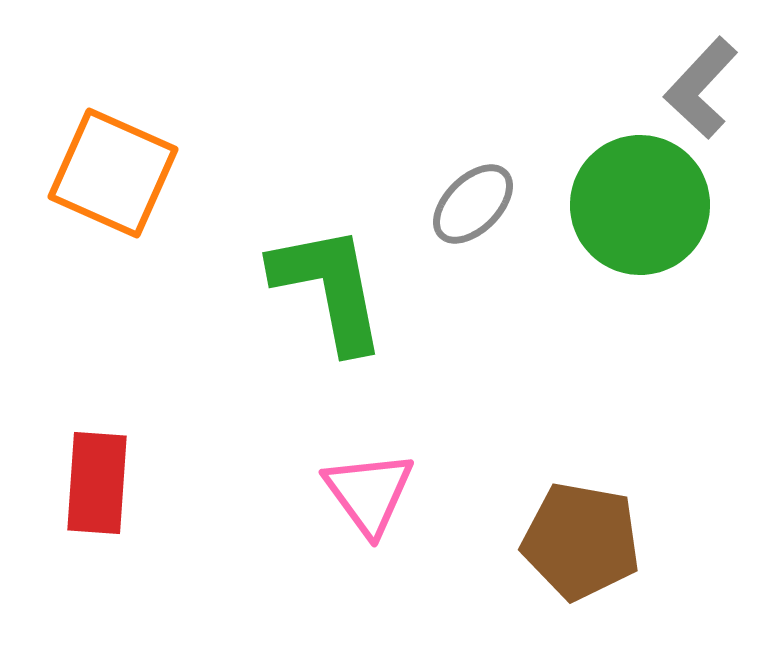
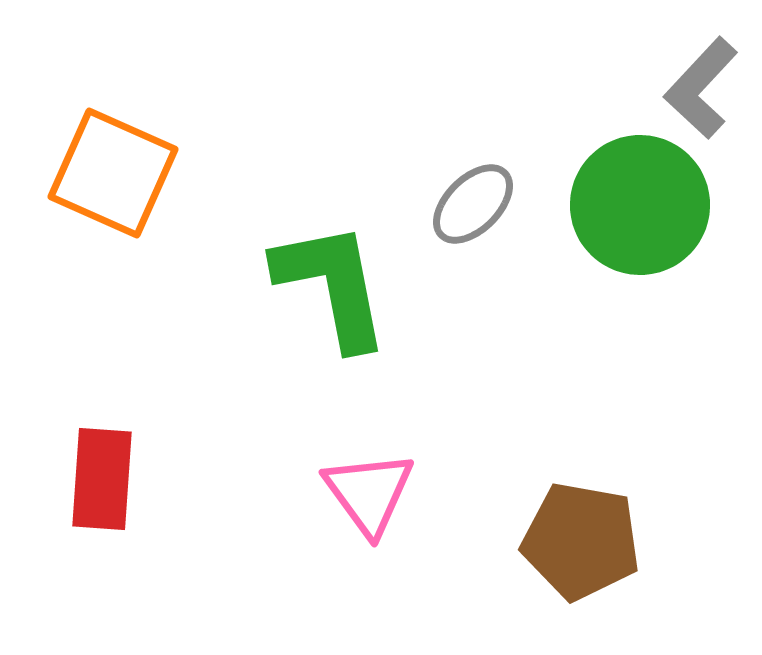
green L-shape: moved 3 px right, 3 px up
red rectangle: moved 5 px right, 4 px up
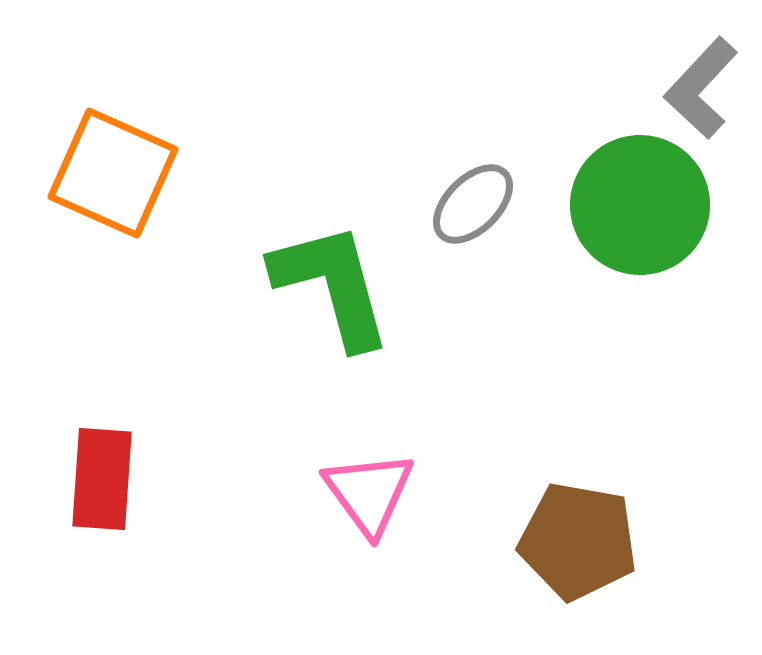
green L-shape: rotated 4 degrees counterclockwise
brown pentagon: moved 3 px left
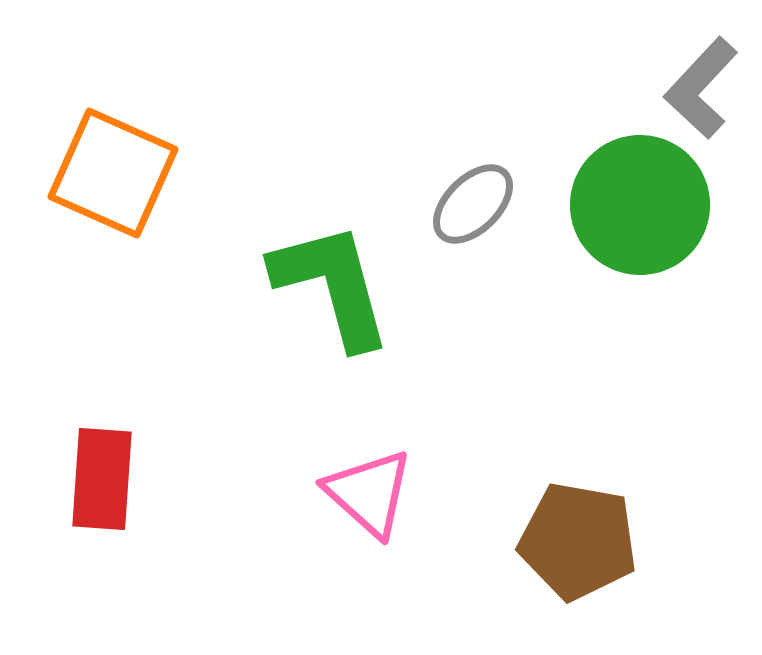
pink triangle: rotated 12 degrees counterclockwise
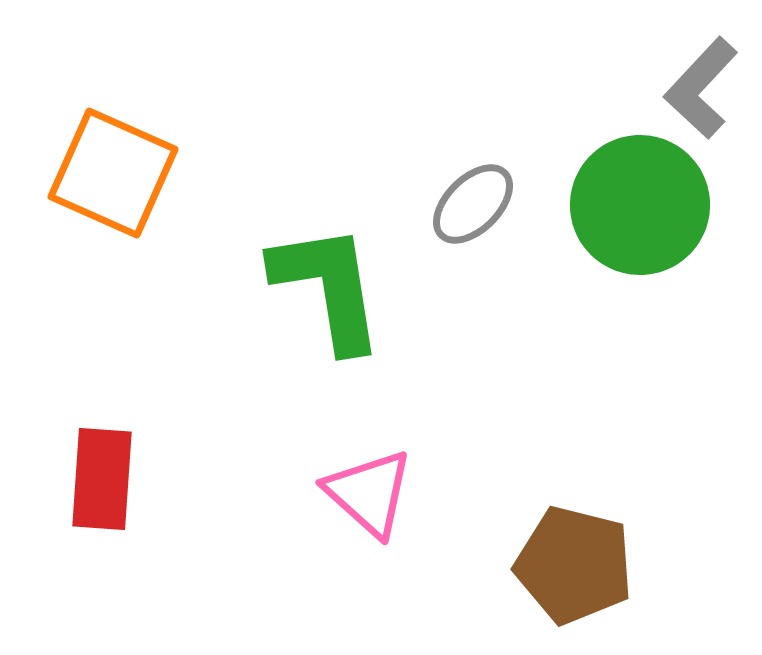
green L-shape: moved 4 px left, 2 px down; rotated 6 degrees clockwise
brown pentagon: moved 4 px left, 24 px down; rotated 4 degrees clockwise
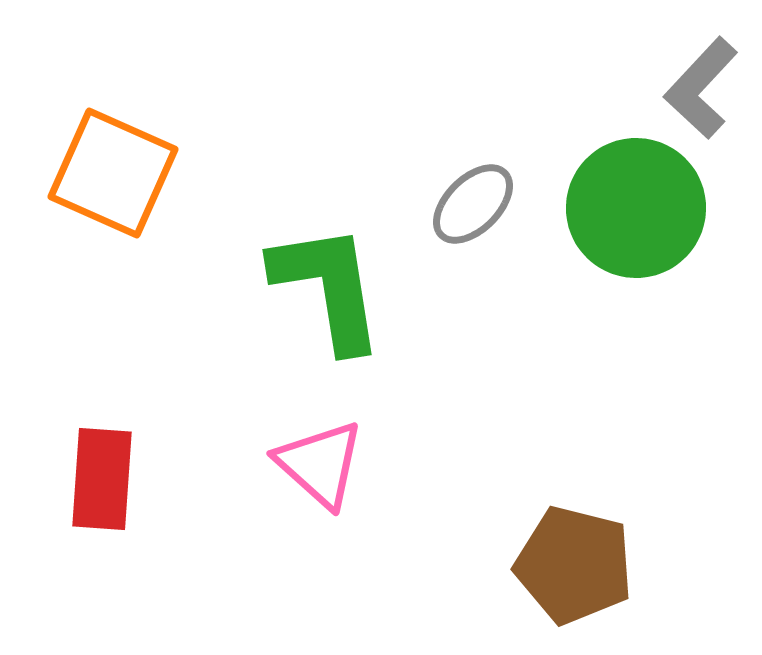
green circle: moved 4 px left, 3 px down
pink triangle: moved 49 px left, 29 px up
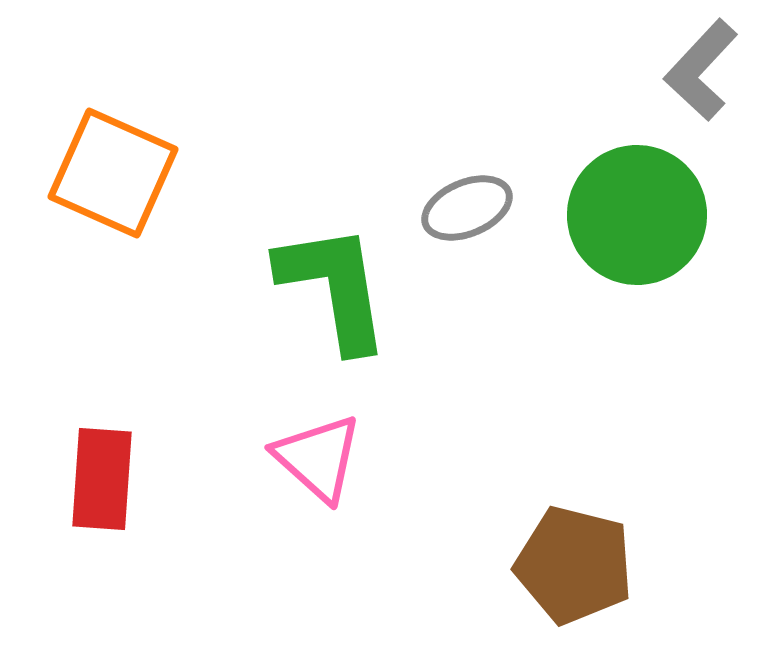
gray L-shape: moved 18 px up
gray ellipse: moved 6 px left, 4 px down; rotated 22 degrees clockwise
green circle: moved 1 px right, 7 px down
green L-shape: moved 6 px right
pink triangle: moved 2 px left, 6 px up
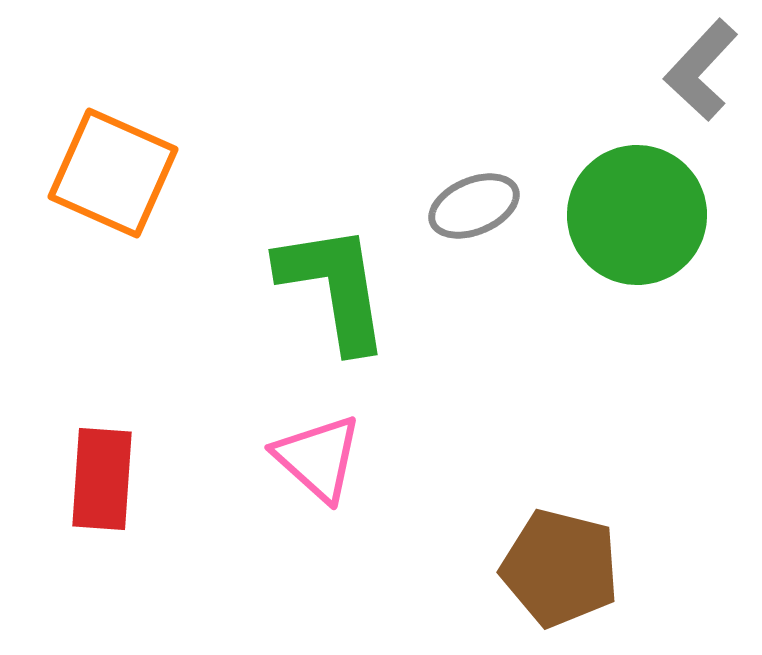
gray ellipse: moved 7 px right, 2 px up
brown pentagon: moved 14 px left, 3 px down
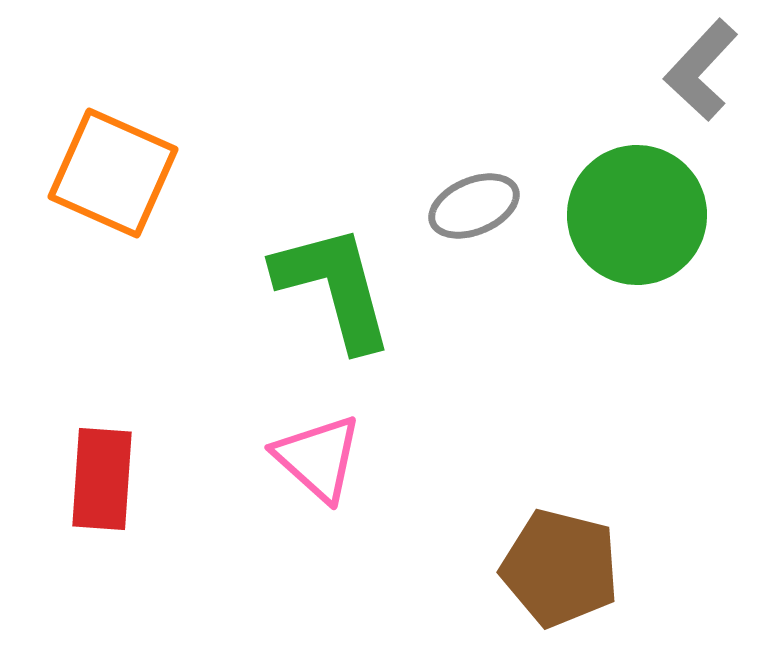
green L-shape: rotated 6 degrees counterclockwise
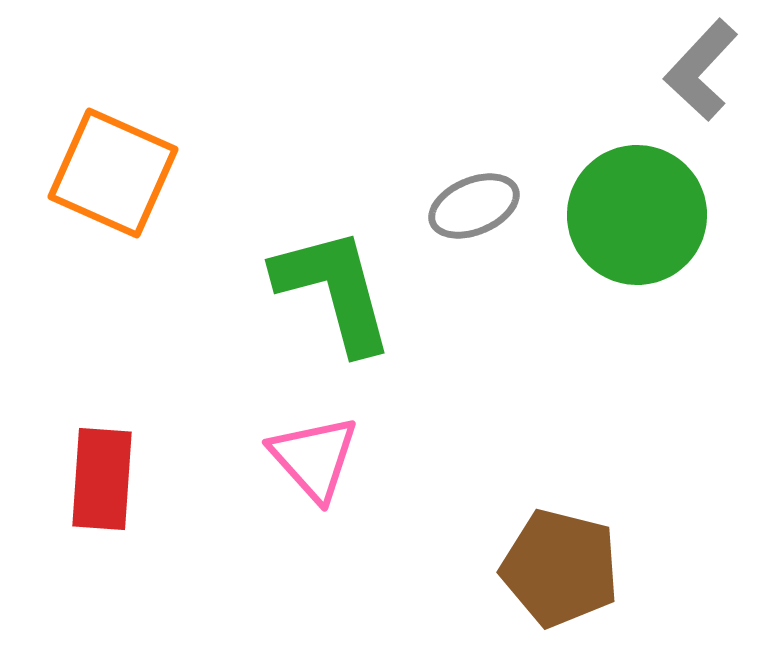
green L-shape: moved 3 px down
pink triangle: moved 4 px left; rotated 6 degrees clockwise
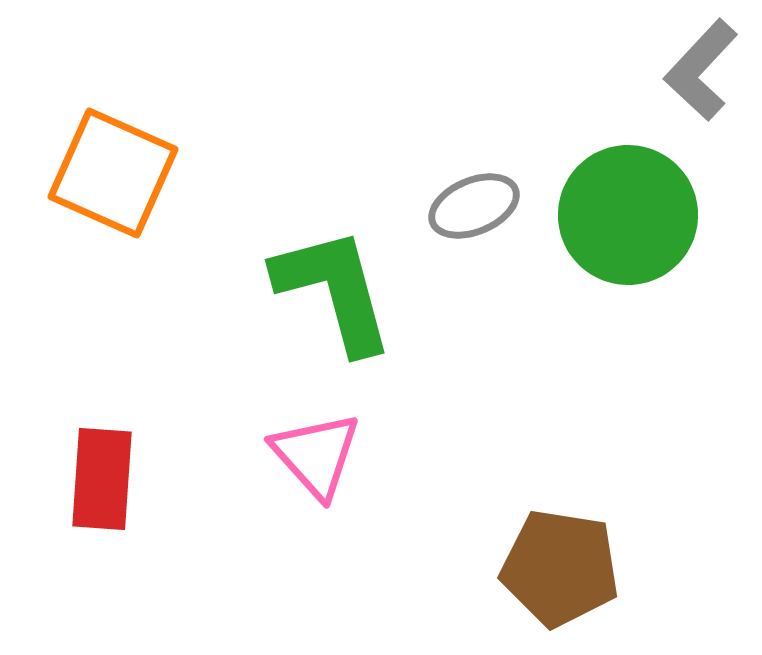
green circle: moved 9 px left
pink triangle: moved 2 px right, 3 px up
brown pentagon: rotated 5 degrees counterclockwise
